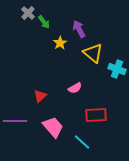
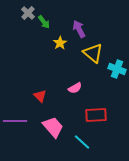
red triangle: rotated 32 degrees counterclockwise
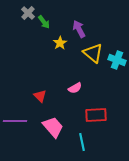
cyan cross: moved 9 px up
cyan line: rotated 36 degrees clockwise
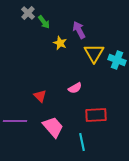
purple arrow: moved 1 px down
yellow star: rotated 16 degrees counterclockwise
yellow triangle: moved 1 px right; rotated 20 degrees clockwise
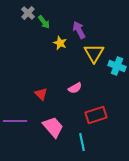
cyan cross: moved 6 px down
red triangle: moved 1 px right, 2 px up
red rectangle: rotated 15 degrees counterclockwise
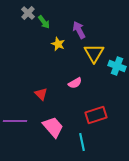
yellow star: moved 2 px left, 1 px down
pink semicircle: moved 5 px up
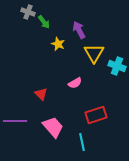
gray cross: moved 1 px up; rotated 24 degrees counterclockwise
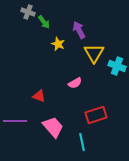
red triangle: moved 2 px left, 2 px down; rotated 24 degrees counterclockwise
